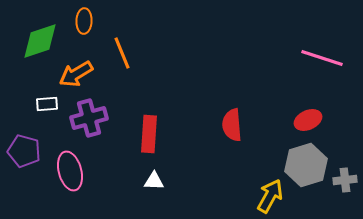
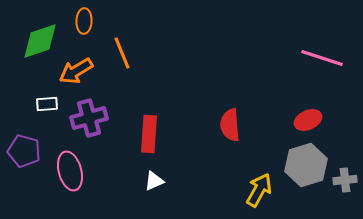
orange arrow: moved 3 px up
red semicircle: moved 2 px left
white triangle: rotated 25 degrees counterclockwise
yellow arrow: moved 11 px left, 6 px up
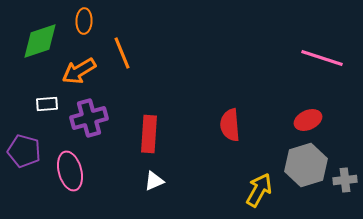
orange arrow: moved 3 px right
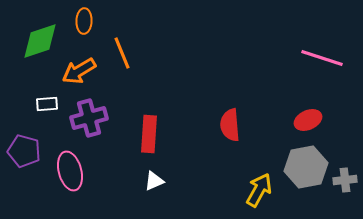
gray hexagon: moved 2 px down; rotated 6 degrees clockwise
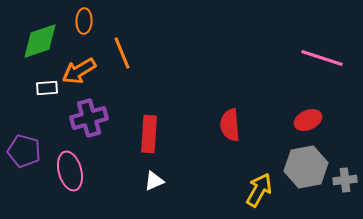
white rectangle: moved 16 px up
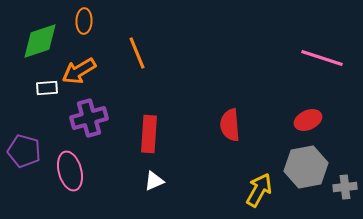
orange line: moved 15 px right
gray cross: moved 7 px down
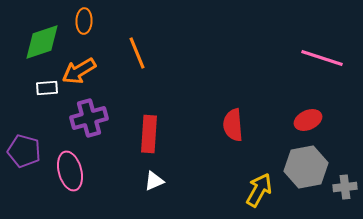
green diamond: moved 2 px right, 1 px down
red semicircle: moved 3 px right
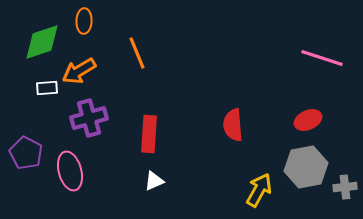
purple pentagon: moved 2 px right, 2 px down; rotated 12 degrees clockwise
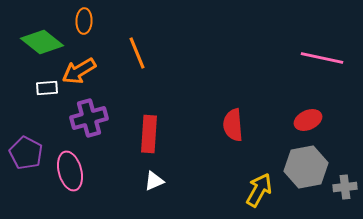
green diamond: rotated 57 degrees clockwise
pink line: rotated 6 degrees counterclockwise
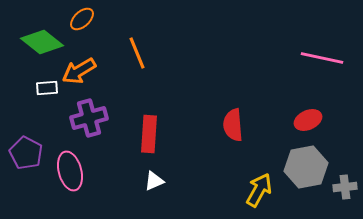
orange ellipse: moved 2 px left, 2 px up; rotated 45 degrees clockwise
